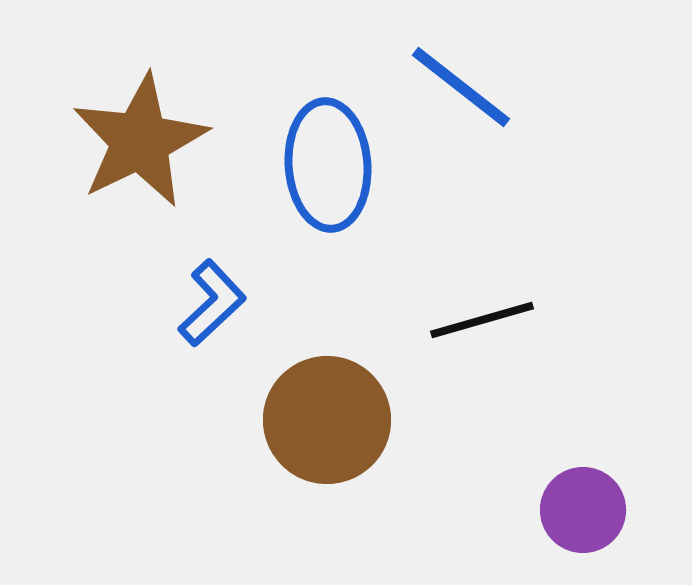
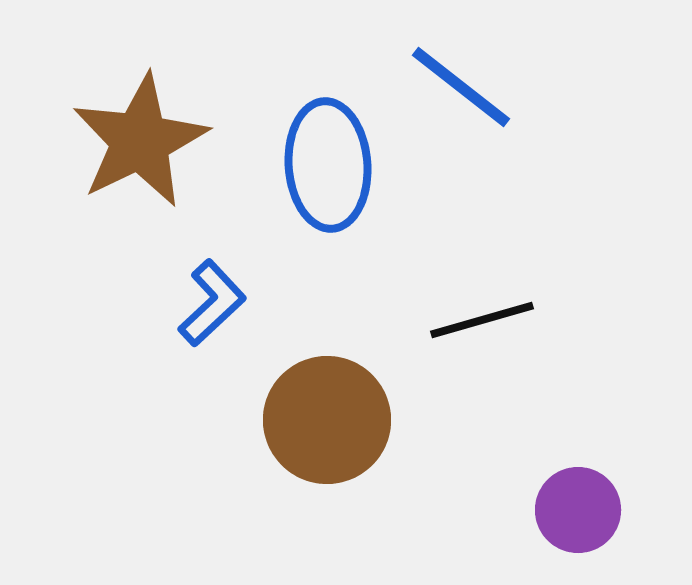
purple circle: moved 5 px left
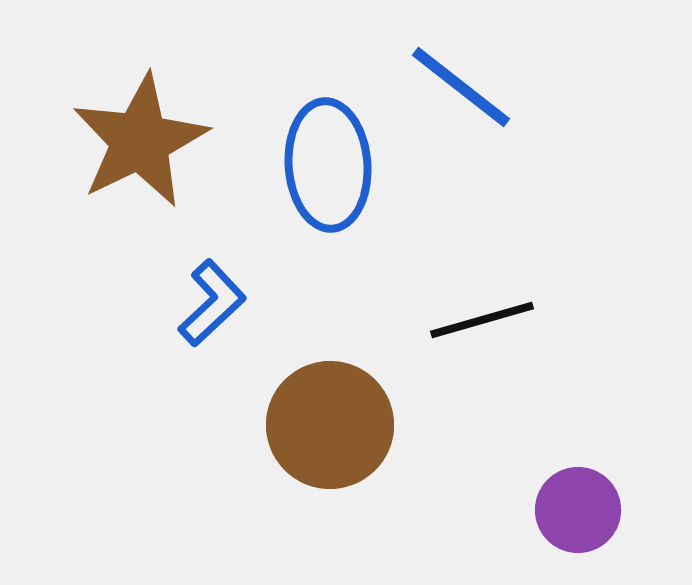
brown circle: moved 3 px right, 5 px down
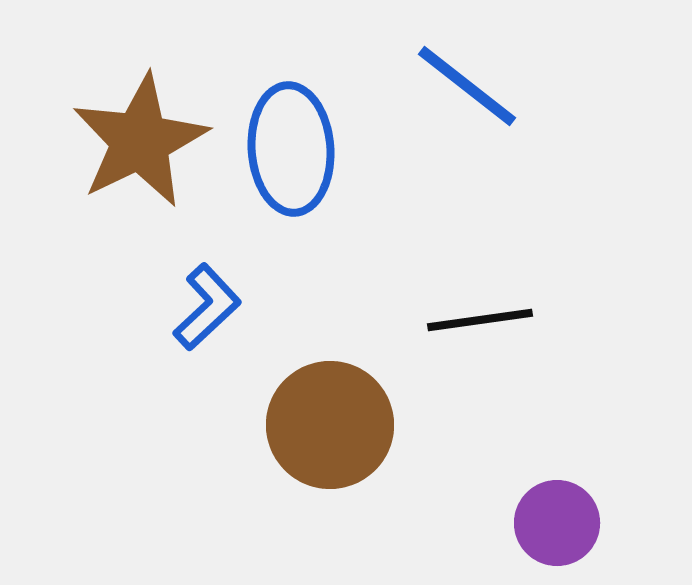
blue line: moved 6 px right, 1 px up
blue ellipse: moved 37 px left, 16 px up
blue L-shape: moved 5 px left, 4 px down
black line: moved 2 px left; rotated 8 degrees clockwise
purple circle: moved 21 px left, 13 px down
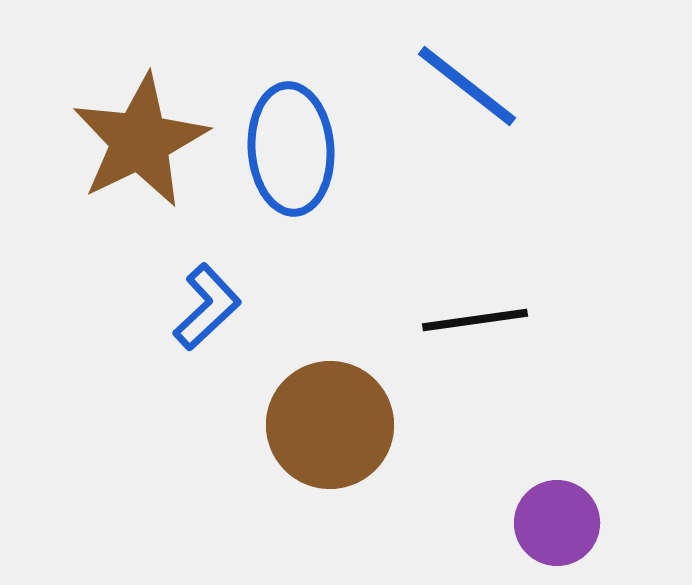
black line: moved 5 px left
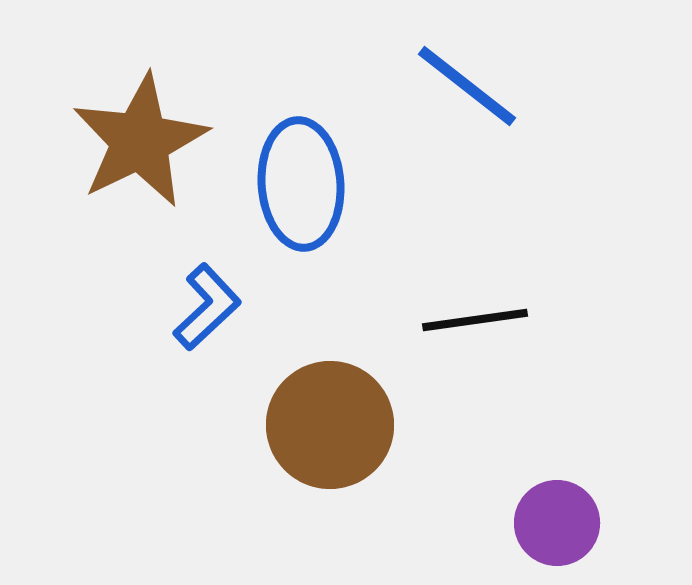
blue ellipse: moved 10 px right, 35 px down
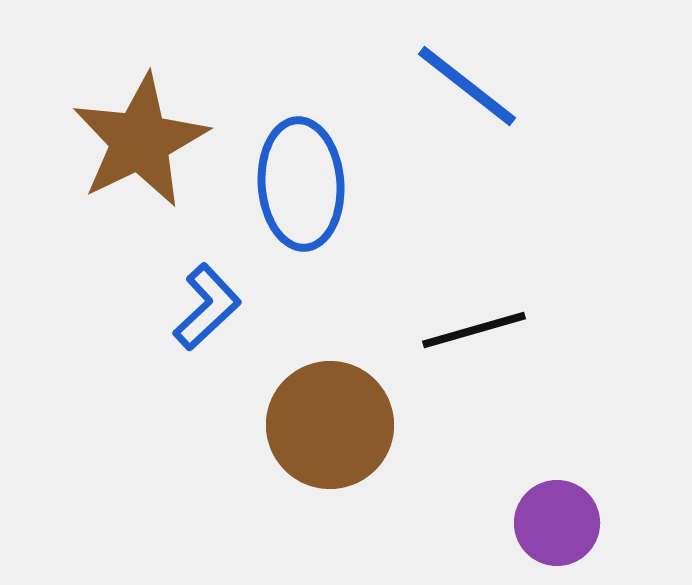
black line: moved 1 px left, 10 px down; rotated 8 degrees counterclockwise
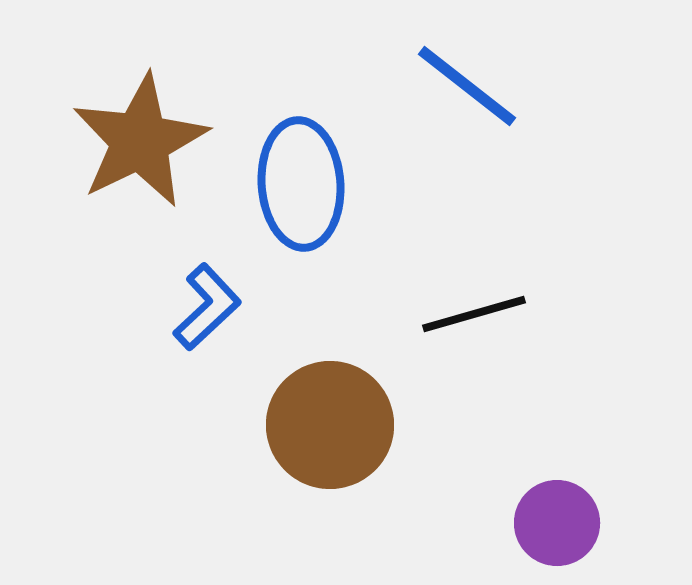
black line: moved 16 px up
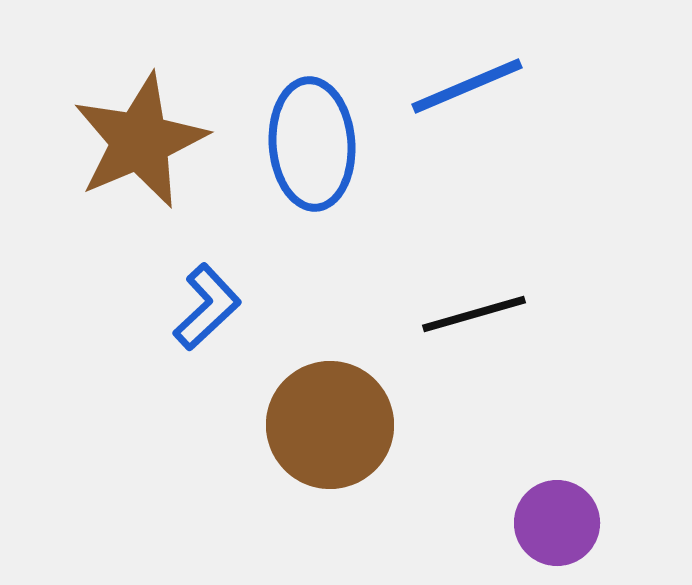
blue line: rotated 61 degrees counterclockwise
brown star: rotated 3 degrees clockwise
blue ellipse: moved 11 px right, 40 px up
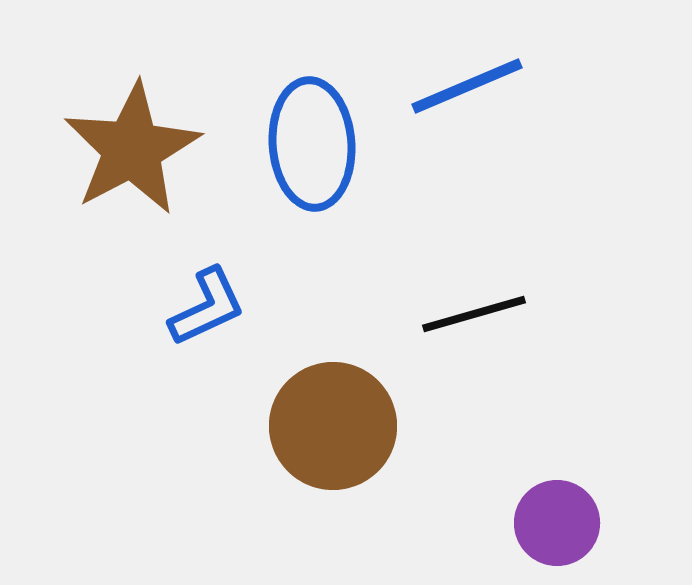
brown star: moved 8 px left, 8 px down; rotated 5 degrees counterclockwise
blue L-shape: rotated 18 degrees clockwise
brown circle: moved 3 px right, 1 px down
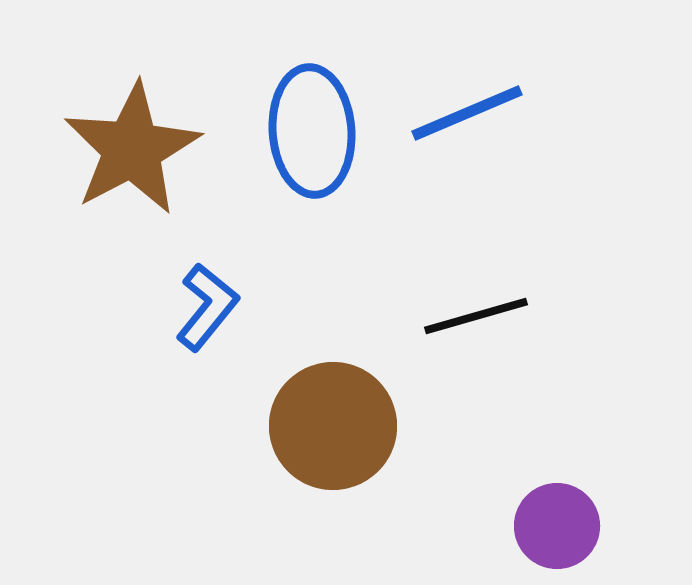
blue line: moved 27 px down
blue ellipse: moved 13 px up
blue L-shape: rotated 26 degrees counterclockwise
black line: moved 2 px right, 2 px down
purple circle: moved 3 px down
